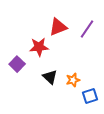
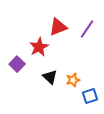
red star: rotated 24 degrees counterclockwise
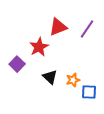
blue square: moved 1 px left, 4 px up; rotated 21 degrees clockwise
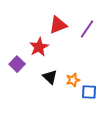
red triangle: moved 2 px up
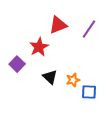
purple line: moved 2 px right
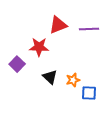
purple line: rotated 54 degrees clockwise
red star: rotated 30 degrees clockwise
blue square: moved 1 px down
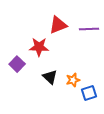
blue square: rotated 21 degrees counterclockwise
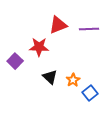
purple square: moved 2 px left, 3 px up
orange star: rotated 16 degrees counterclockwise
blue square: moved 1 px right; rotated 21 degrees counterclockwise
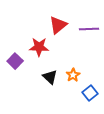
red triangle: rotated 18 degrees counterclockwise
orange star: moved 5 px up
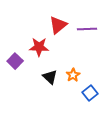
purple line: moved 2 px left
